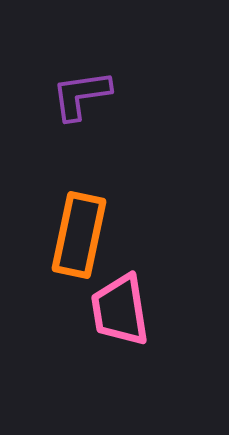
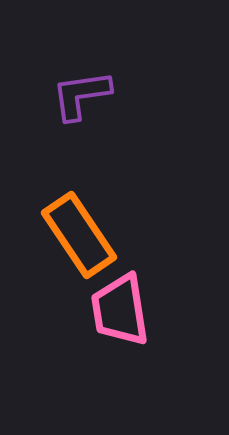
orange rectangle: rotated 46 degrees counterclockwise
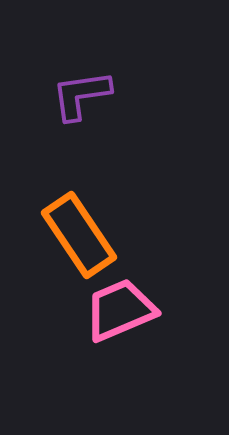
pink trapezoid: rotated 76 degrees clockwise
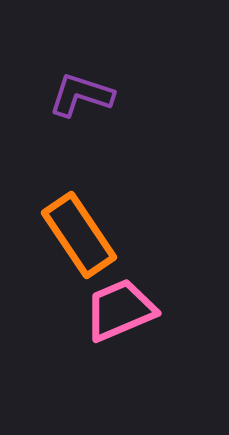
purple L-shape: rotated 26 degrees clockwise
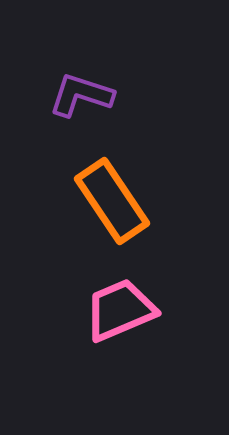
orange rectangle: moved 33 px right, 34 px up
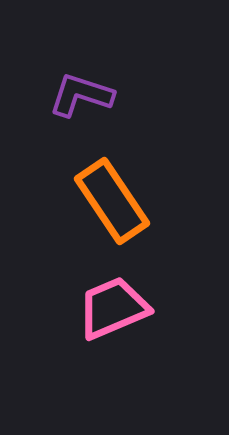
pink trapezoid: moved 7 px left, 2 px up
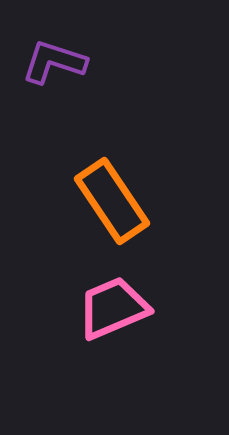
purple L-shape: moved 27 px left, 33 px up
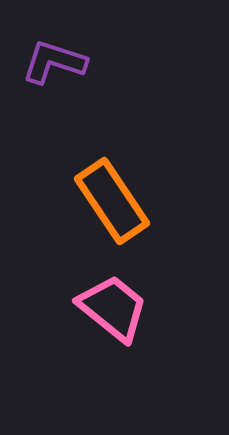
pink trapezoid: rotated 62 degrees clockwise
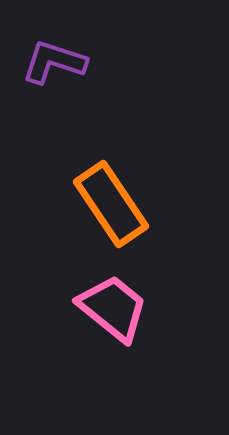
orange rectangle: moved 1 px left, 3 px down
